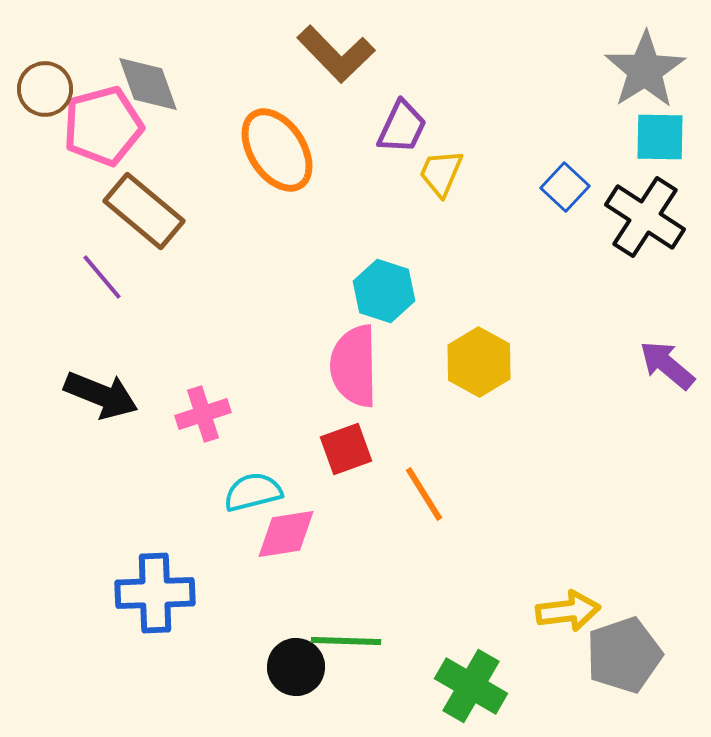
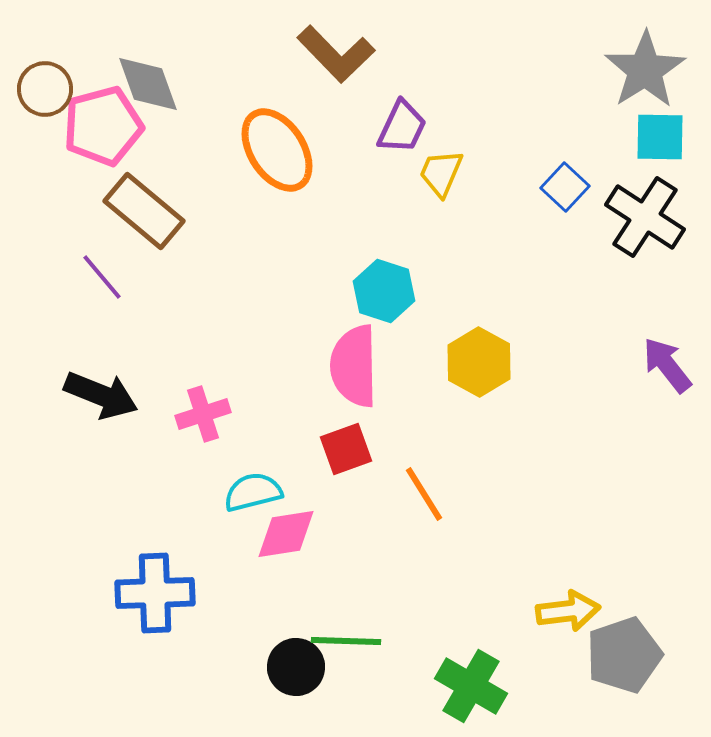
purple arrow: rotated 12 degrees clockwise
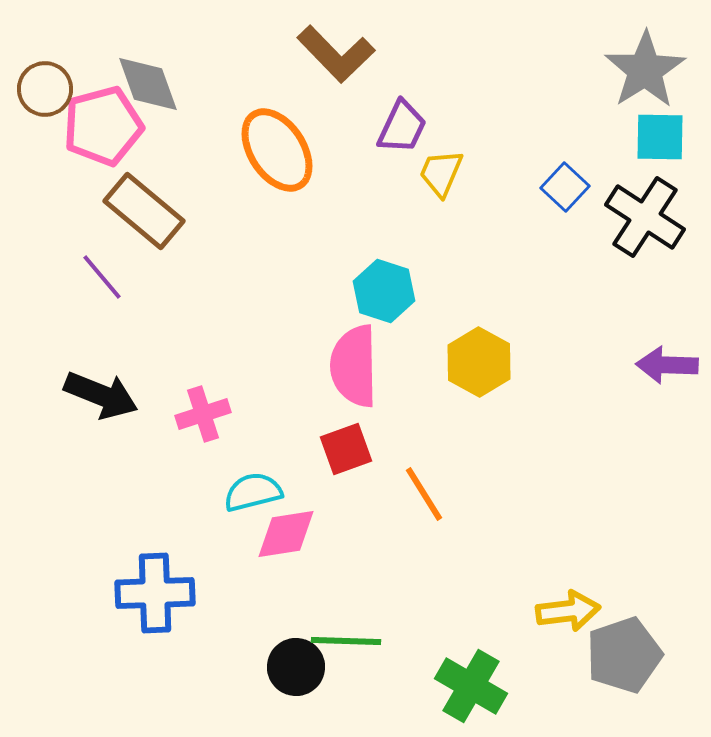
purple arrow: rotated 50 degrees counterclockwise
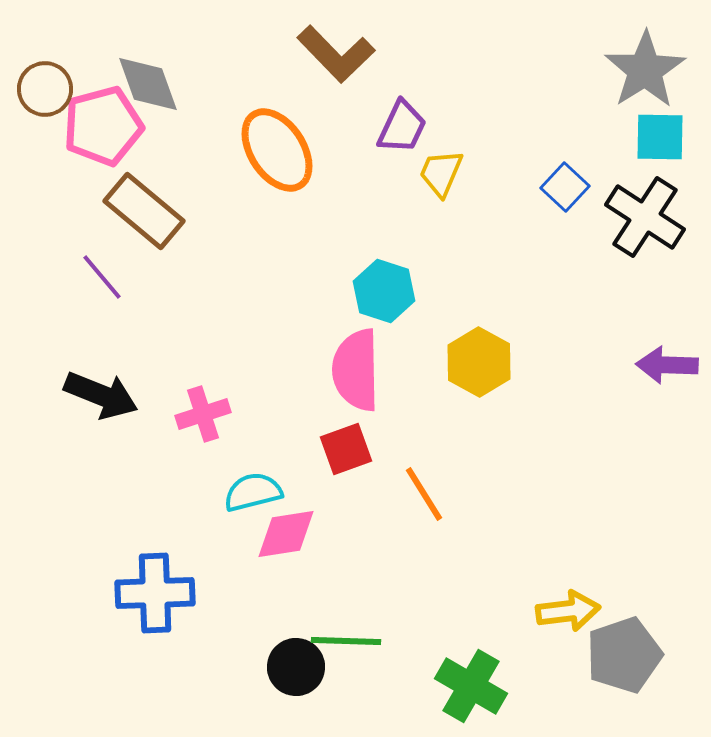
pink semicircle: moved 2 px right, 4 px down
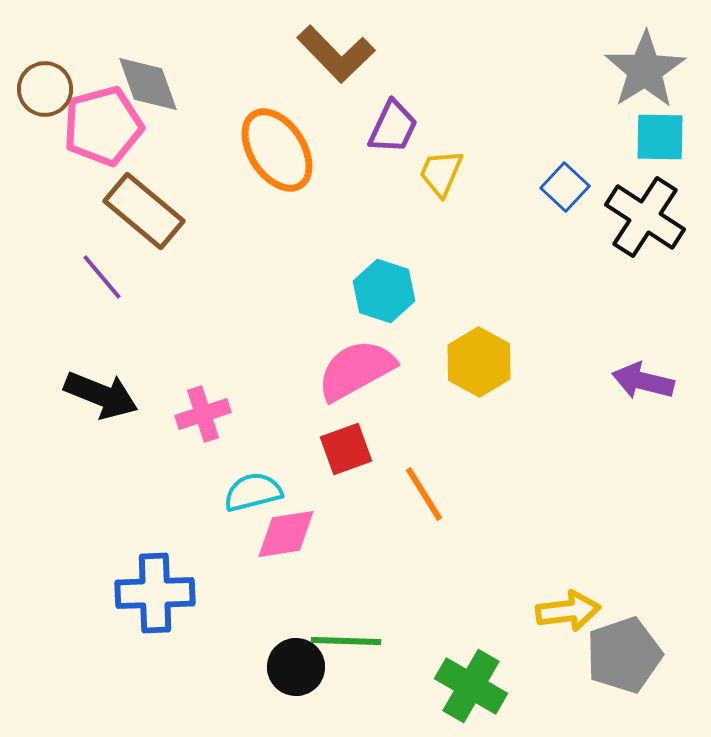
purple trapezoid: moved 9 px left
purple arrow: moved 24 px left, 16 px down; rotated 12 degrees clockwise
pink semicircle: rotated 62 degrees clockwise
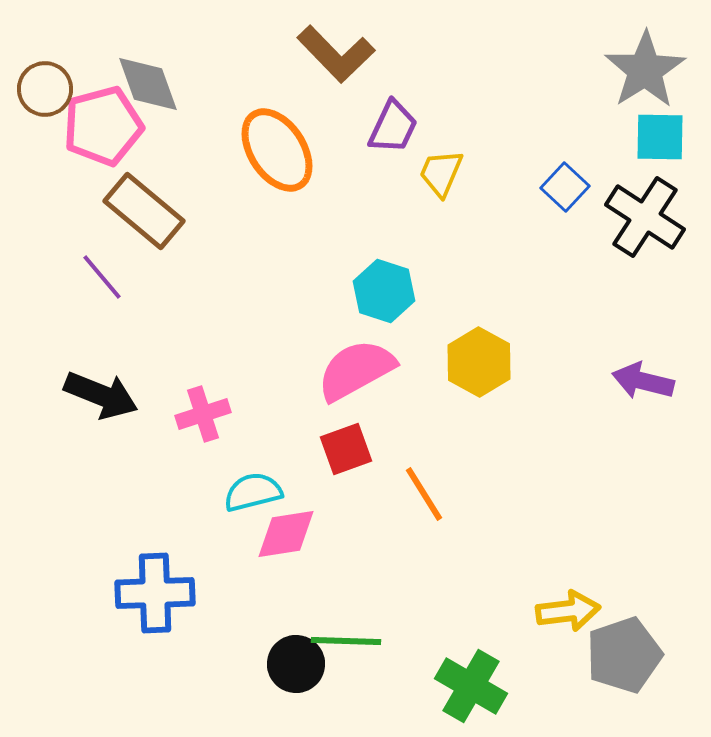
black circle: moved 3 px up
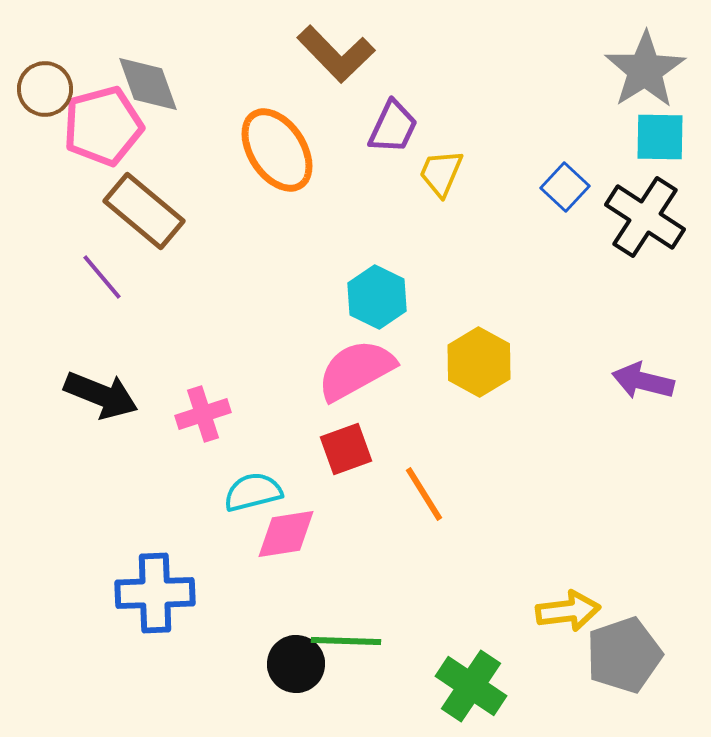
cyan hexagon: moved 7 px left, 6 px down; rotated 8 degrees clockwise
green cross: rotated 4 degrees clockwise
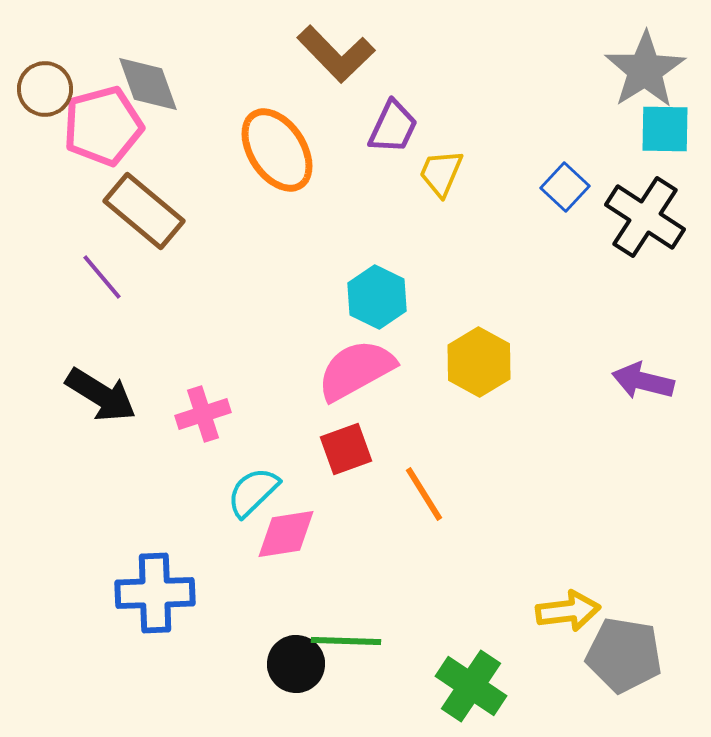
cyan square: moved 5 px right, 8 px up
black arrow: rotated 10 degrees clockwise
cyan semicircle: rotated 30 degrees counterclockwise
gray pentagon: rotated 28 degrees clockwise
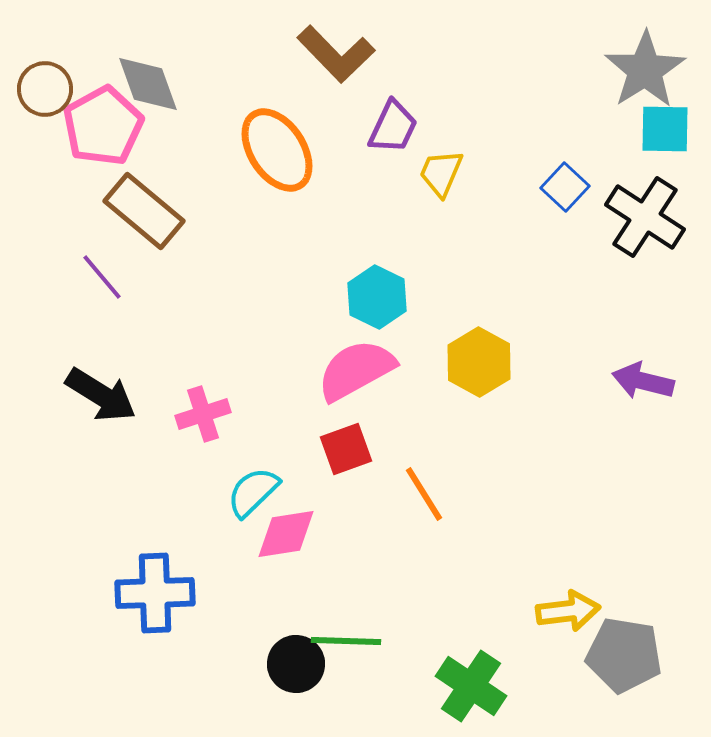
pink pentagon: rotated 14 degrees counterclockwise
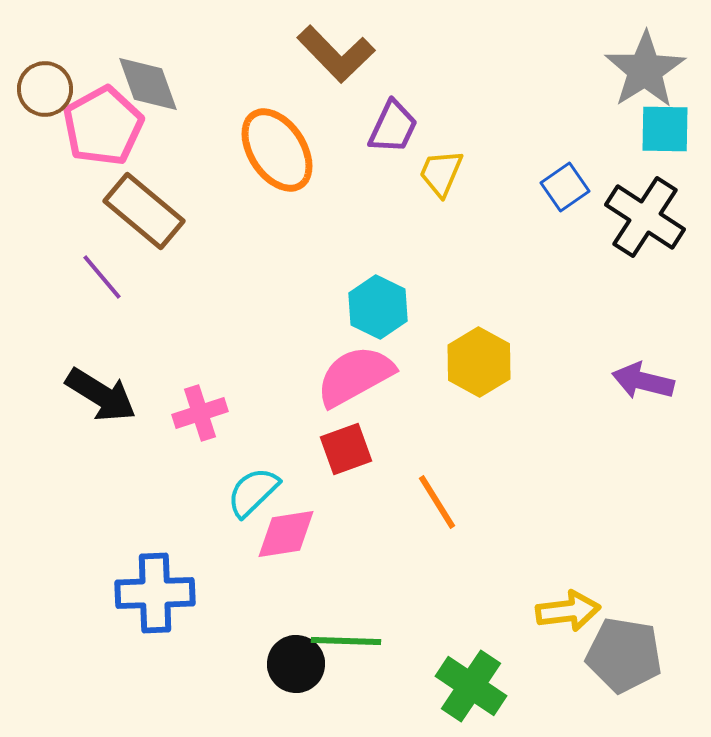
blue square: rotated 12 degrees clockwise
cyan hexagon: moved 1 px right, 10 px down
pink semicircle: moved 1 px left, 6 px down
pink cross: moved 3 px left, 1 px up
orange line: moved 13 px right, 8 px down
